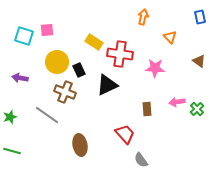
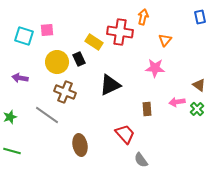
orange triangle: moved 5 px left, 3 px down; rotated 24 degrees clockwise
red cross: moved 22 px up
brown triangle: moved 24 px down
black rectangle: moved 11 px up
black triangle: moved 3 px right
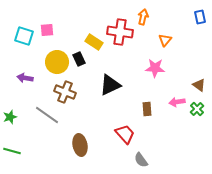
purple arrow: moved 5 px right
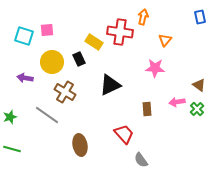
yellow circle: moved 5 px left
brown cross: rotated 10 degrees clockwise
red trapezoid: moved 1 px left
green line: moved 2 px up
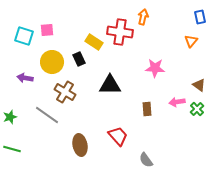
orange triangle: moved 26 px right, 1 px down
black triangle: rotated 25 degrees clockwise
red trapezoid: moved 6 px left, 2 px down
gray semicircle: moved 5 px right
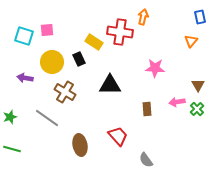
brown triangle: moved 1 px left; rotated 24 degrees clockwise
gray line: moved 3 px down
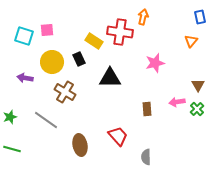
yellow rectangle: moved 1 px up
pink star: moved 5 px up; rotated 18 degrees counterclockwise
black triangle: moved 7 px up
gray line: moved 1 px left, 2 px down
gray semicircle: moved 3 px up; rotated 35 degrees clockwise
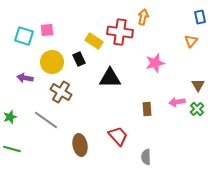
brown cross: moved 4 px left
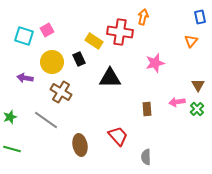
pink square: rotated 24 degrees counterclockwise
